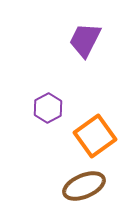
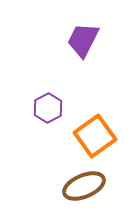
purple trapezoid: moved 2 px left
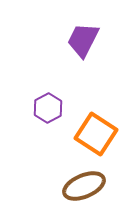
orange square: moved 1 px right, 2 px up; rotated 21 degrees counterclockwise
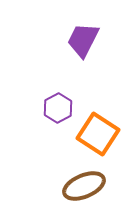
purple hexagon: moved 10 px right
orange square: moved 2 px right
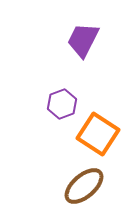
purple hexagon: moved 4 px right, 4 px up; rotated 8 degrees clockwise
brown ellipse: rotated 18 degrees counterclockwise
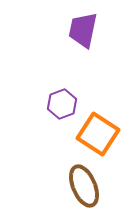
purple trapezoid: moved 10 px up; rotated 15 degrees counterclockwise
brown ellipse: rotated 72 degrees counterclockwise
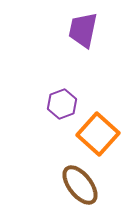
orange square: rotated 9 degrees clockwise
brown ellipse: moved 4 px left, 1 px up; rotated 15 degrees counterclockwise
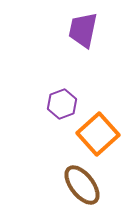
orange square: rotated 6 degrees clockwise
brown ellipse: moved 2 px right
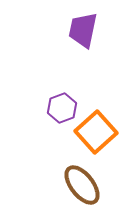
purple hexagon: moved 4 px down
orange square: moved 2 px left, 2 px up
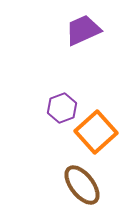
purple trapezoid: rotated 54 degrees clockwise
